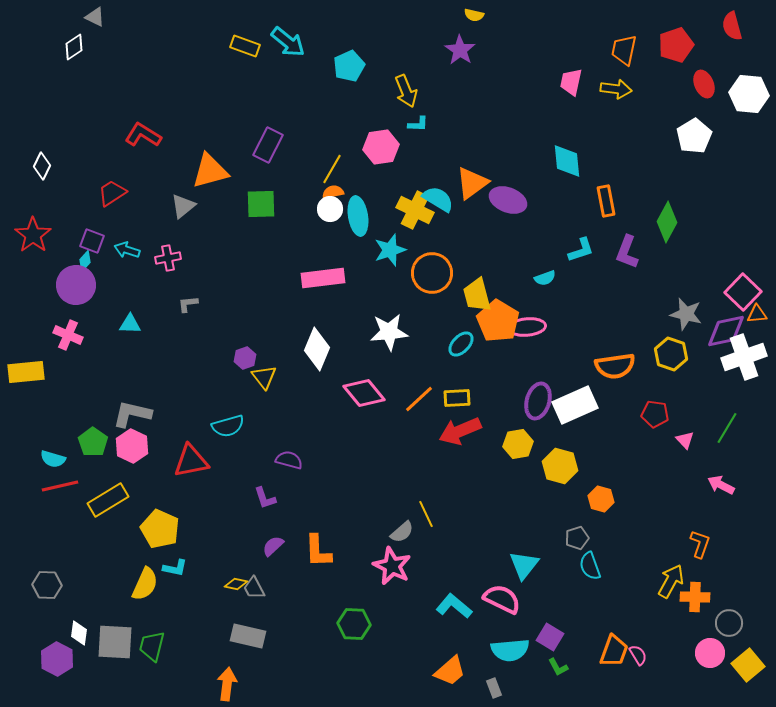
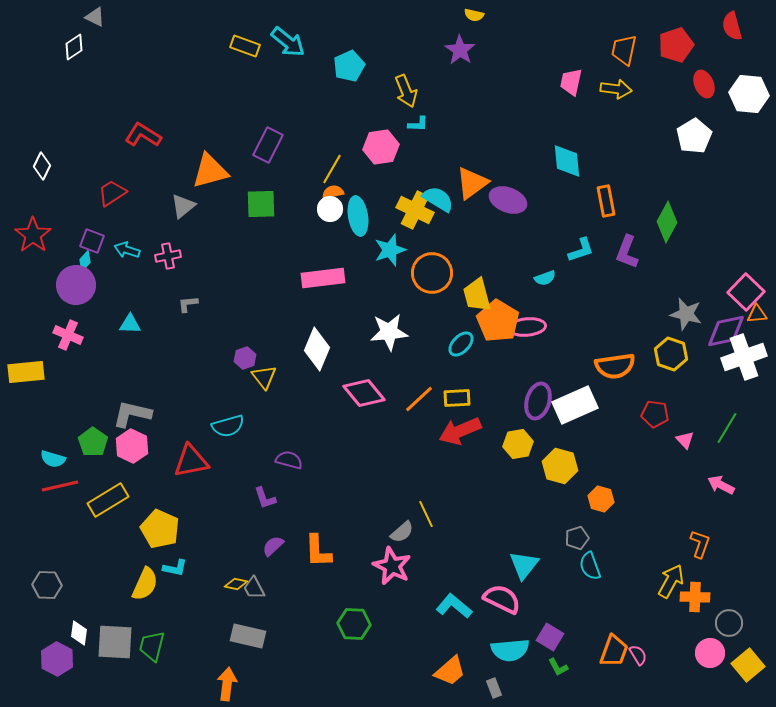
pink cross at (168, 258): moved 2 px up
pink square at (743, 292): moved 3 px right
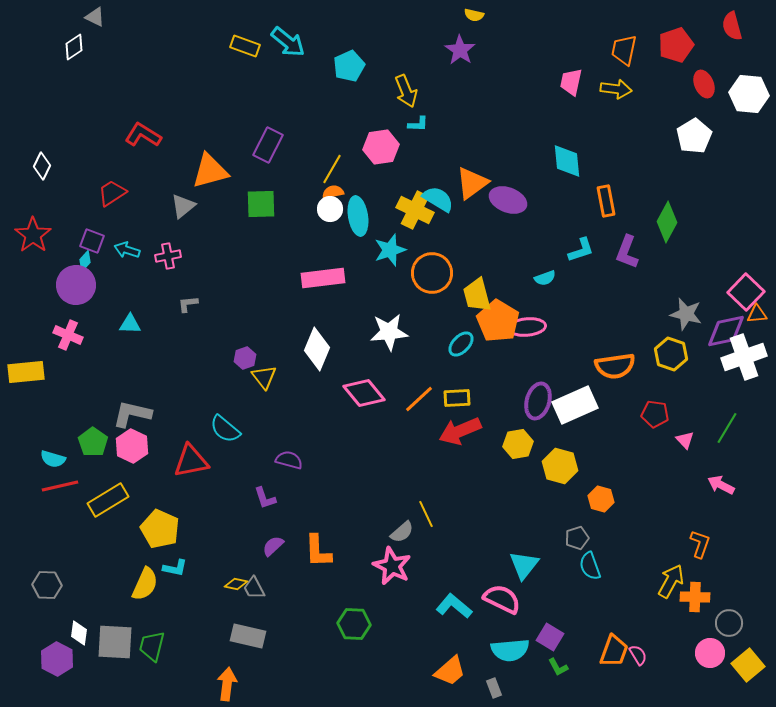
cyan semicircle at (228, 426): moved 3 px left, 3 px down; rotated 56 degrees clockwise
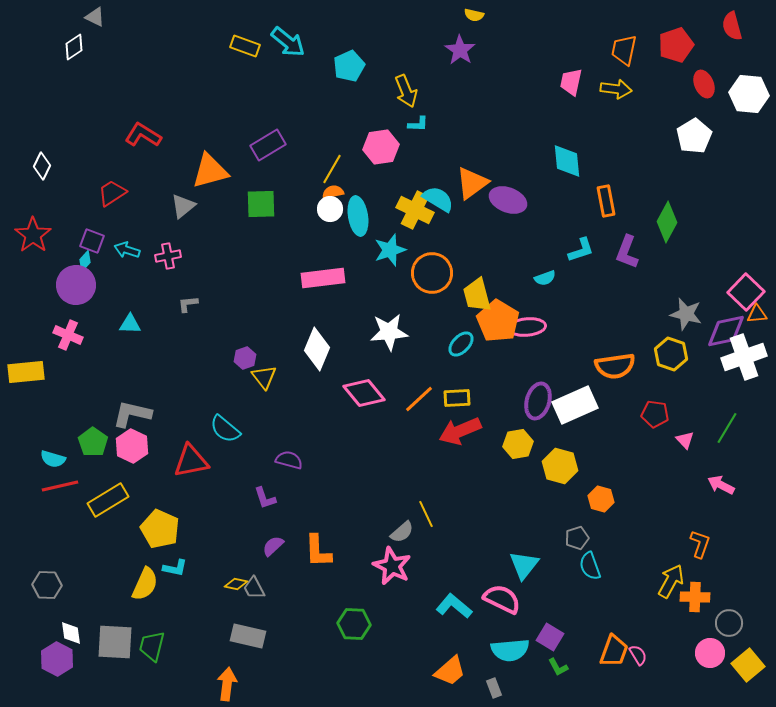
purple rectangle at (268, 145): rotated 32 degrees clockwise
white diamond at (79, 633): moved 8 px left; rotated 15 degrees counterclockwise
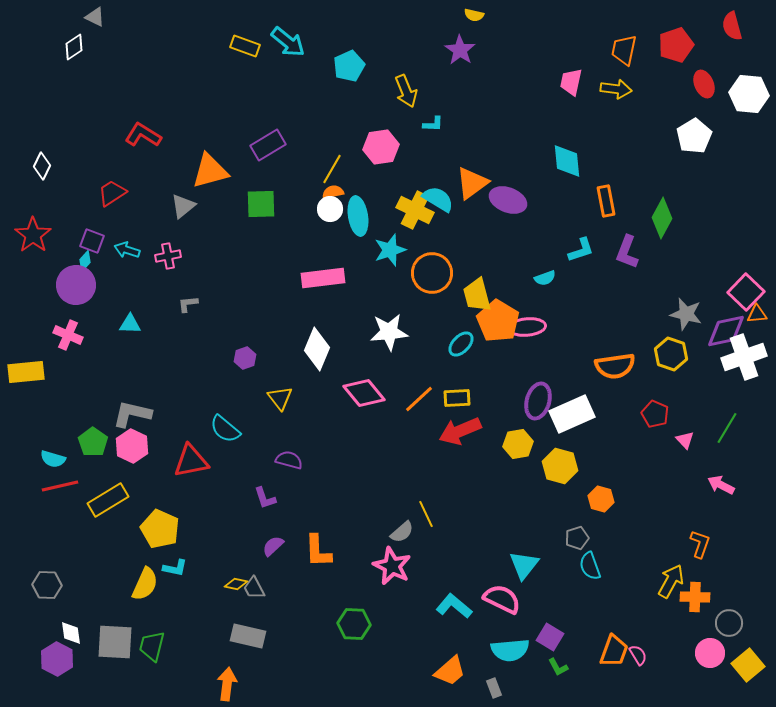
cyan L-shape at (418, 124): moved 15 px right
green diamond at (667, 222): moved 5 px left, 4 px up
yellow triangle at (264, 377): moved 16 px right, 21 px down
white rectangle at (575, 405): moved 3 px left, 9 px down
red pentagon at (655, 414): rotated 16 degrees clockwise
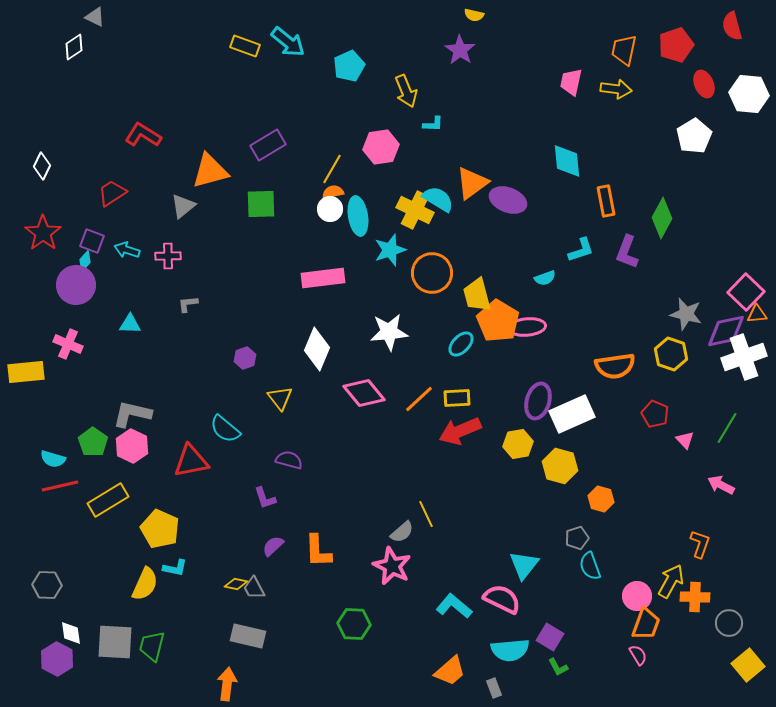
red star at (33, 235): moved 10 px right, 2 px up
pink cross at (168, 256): rotated 10 degrees clockwise
pink cross at (68, 335): moved 9 px down
orange trapezoid at (614, 651): moved 32 px right, 27 px up
pink circle at (710, 653): moved 73 px left, 57 px up
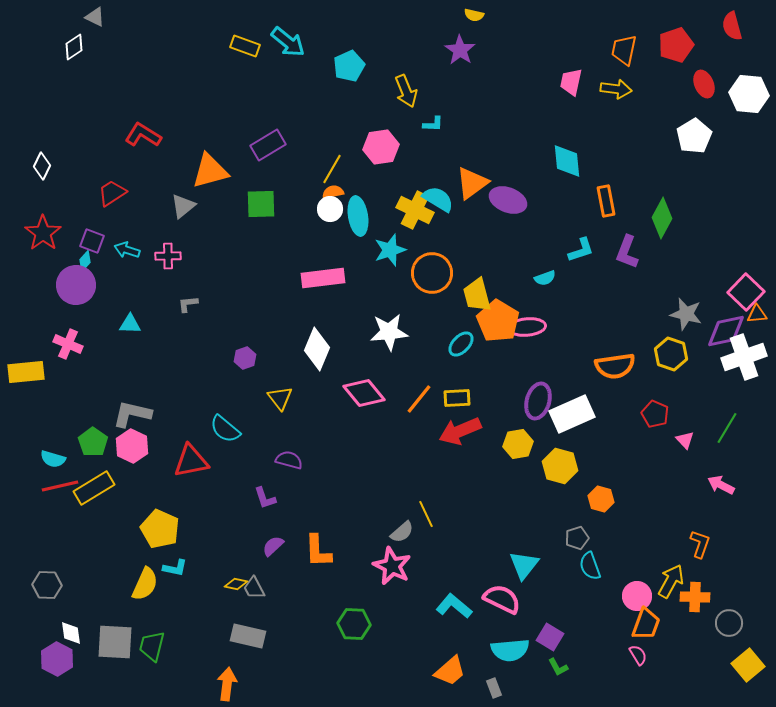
orange line at (419, 399): rotated 8 degrees counterclockwise
yellow rectangle at (108, 500): moved 14 px left, 12 px up
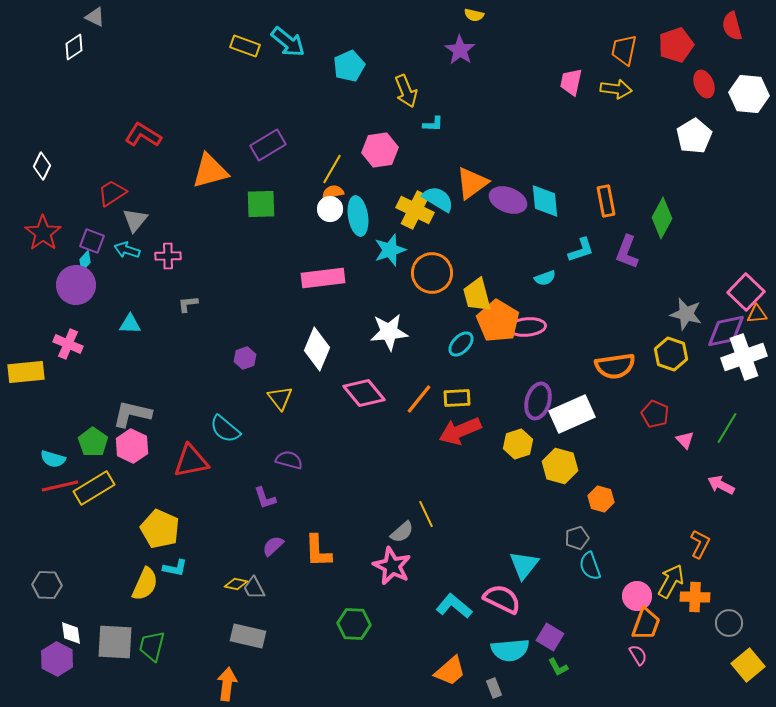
pink hexagon at (381, 147): moved 1 px left, 3 px down
cyan diamond at (567, 161): moved 22 px left, 40 px down
gray triangle at (183, 206): moved 48 px left, 14 px down; rotated 12 degrees counterclockwise
yellow hexagon at (518, 444): rotated 8 degrees counterclockwise
orange L-shape at (700, 544): rotated 8 degrees clockwise
